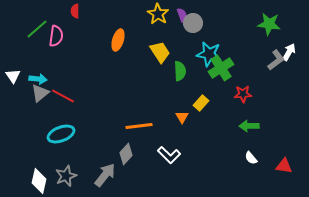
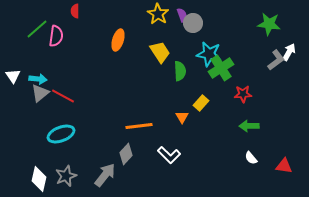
white diamond: moved 2 px up
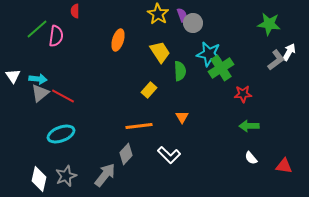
yellow rectangle: moved 52 px left, 13 px up
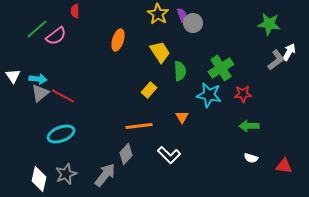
pink semicircle: rotated 45 degrees clockwise
cyan star: moved 41 px down
white semicircle: rotated 32 degrees counterclockwise
gray star: moved 2 px up
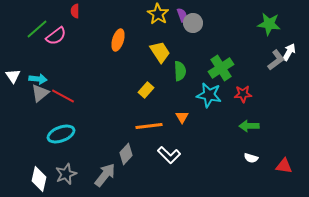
yellow rectangle: moved 3 px left
orange line: moved 10 px right
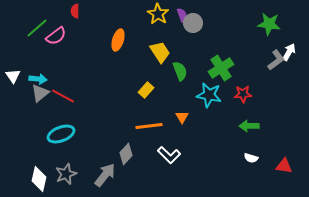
green line: moved 1 px up
green semicircle: rotated 18 degrees counterclockwise
